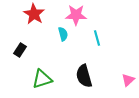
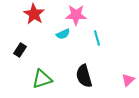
cyan semicircle: rotated 80 degrees clockwise
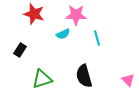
red star: rotated 15 degrees counterclockwise
pink triangle: rotated 32 degrees counterclockwise
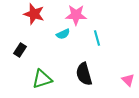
black semicircle: moved 2 px up
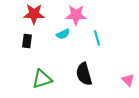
red star: rotated 15 degrees counterclockwise
black rectangle: moved 7 px right, 9 px up; rotated 24 degrees counterclockwise
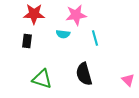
pink star: rotated 10 degrees counterclockwise
cyan semicircle: rotated 32 degrees clockwise
cyan line: moved 2 px left
green triangle: rotated 35 degrees clockwise
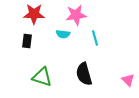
green triangle: moved 2 px up
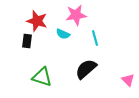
red star: moved 3 px right, 7 px down; rotated 15 degrees clockwise
cyan semicircle: rotated 16 degrees clockwise
black semicircle: moved 2 px right, 5 px up; rotated 65 degrees clockwise
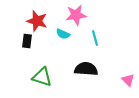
black semicircle: rotated 45 degrees clockwise
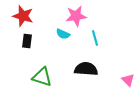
pink star: moved 1 px down
red star: moved 14 px left, 5 px up
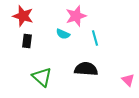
pink star: rotated 10 degrees counterclockwise
green triangle: rotated 25 degrees clockwise
